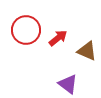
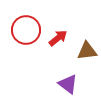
brown triangle: rotated 30 degrees counterclockwise
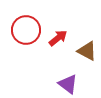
brown triangle: rotated 35 degrees clockwise
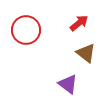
red arrow: moved 21 px right, 15 px up
brown triangle: moved 1 px left, 2 px down; rotated 10 degrees clockwise
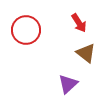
red arrow: rotated 96 degrees clockwise
purple triangle: rotated 40 degrees clockwise
